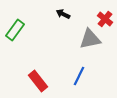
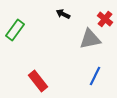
blue line: moved 16 px right
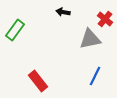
black arrow: moved 2 px up; rotated 16 degrees counterclockwise
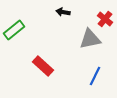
green rectangle: moved 1 px left; rotated 15 degrees clockwise
red rectangle: moved 5 px right, 15 px up; rotated 10 degrees counterclockwise
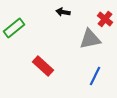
green rectangle: moved 2 px up
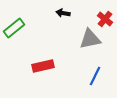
black arrow: moved 1 px down
red rectangle: rotated 55 degrees counterclockwise
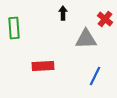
black arrow: rotated 80 degrees clockwise
green rectangle: rotated 55 degrees counterclockwise
gray triangle: moved 4 px left; rotated 10 degrees clockwise
red rectangle: rotated 10 degrees clockwise
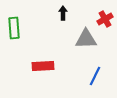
red cross: rotated 21 degrees clockwise
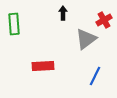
red cross: moved 1 px left, 1 px down
green rectangle: moved 4 px up
gray triangle: rotated 35 degrees counterclockwise
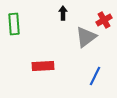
gray triangle: moved 2 px up
